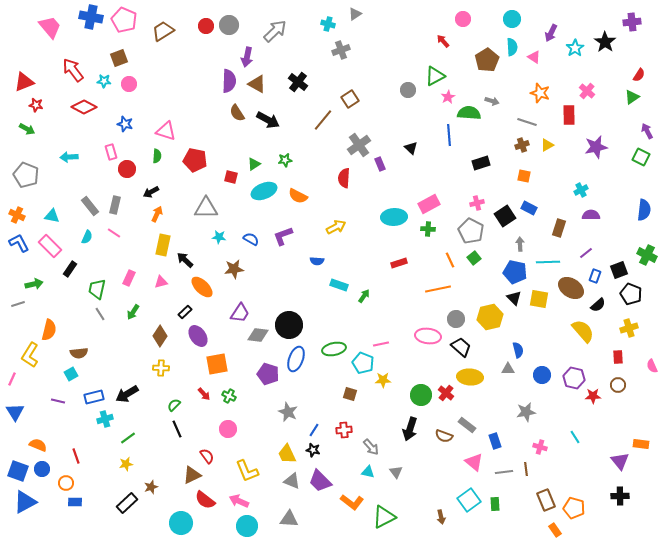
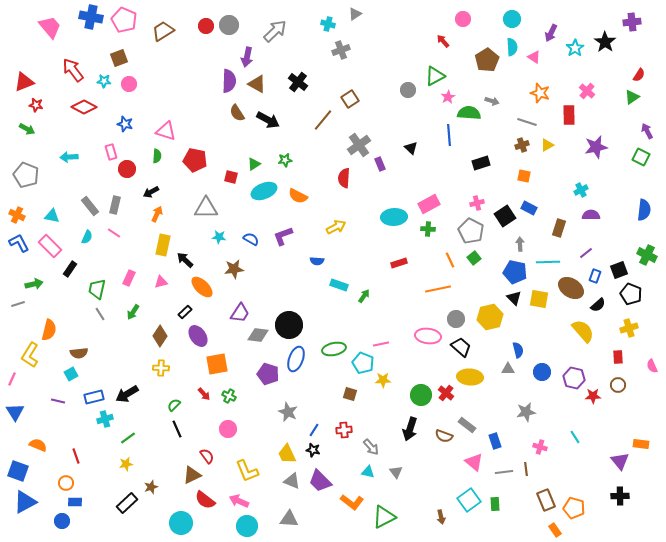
blue circle at (542, 375): moved 3 px up
blue circle at (42, 469): moved 20 px right, 52 px down
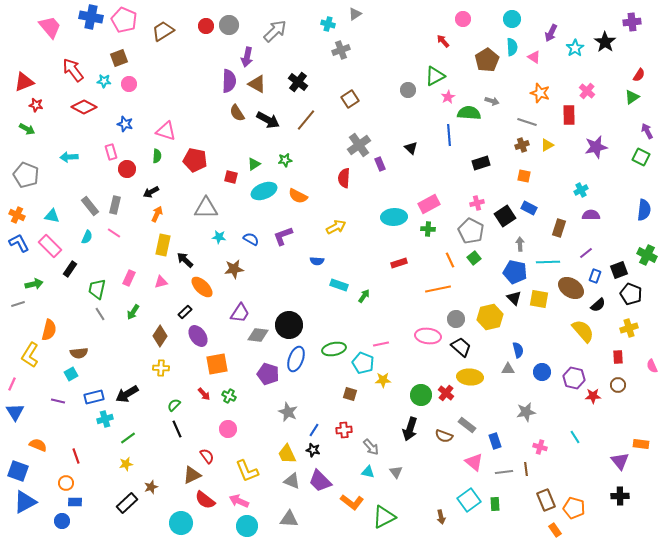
brown line at (323, 120): moved 17 px left
pink line at (12, 379): moved 5 px down
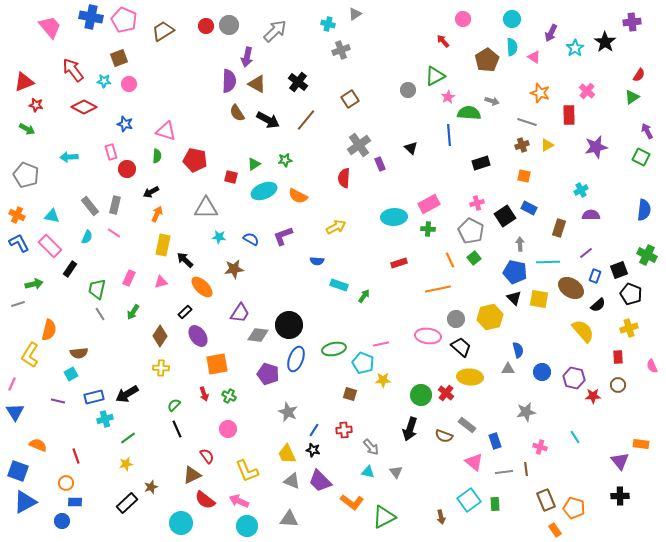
red arrow at (204, 394): rotated 24 degrees clockwise
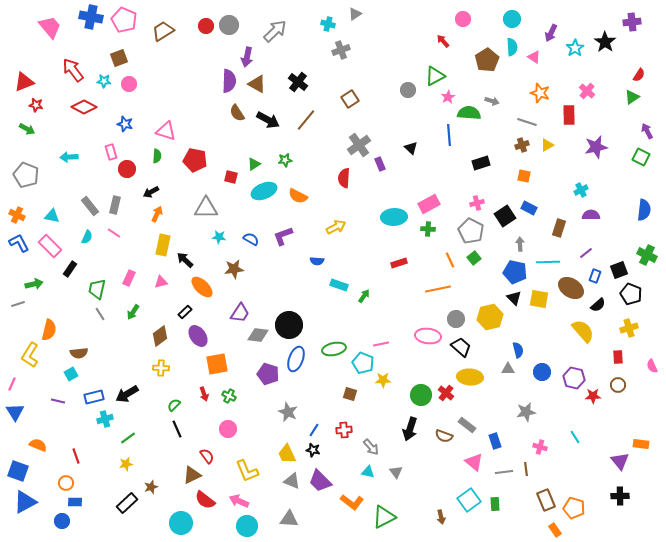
brown diamond at (160, 336): rotated 20 degrees clockwise
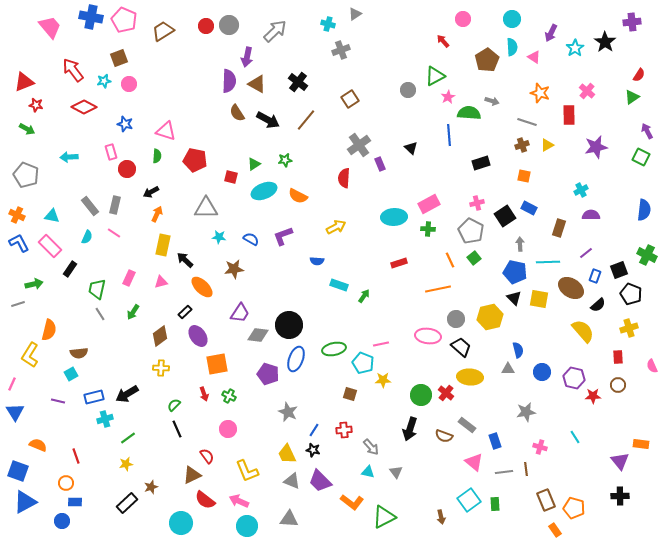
cyan star at (104, 81): rotated 16 degrees counterclockwise
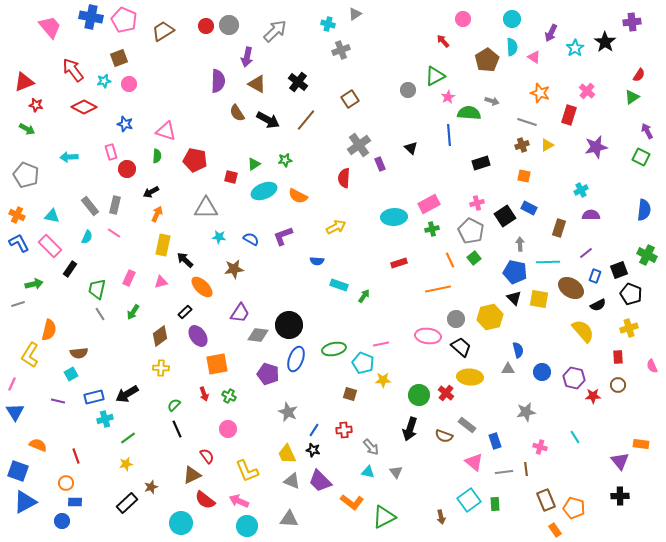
purple semicircle at (229, 81): moved 11 px left
red rectangle at (569, 115): rotated 18 degrees clockwise
green cross at (428, 229): moved 4 px right; rotated 16 degrees counterclockwise
black semicircle at (598, 305): rotated 14 degrees clockwise
green circle at (421, 395): moved 2 px left
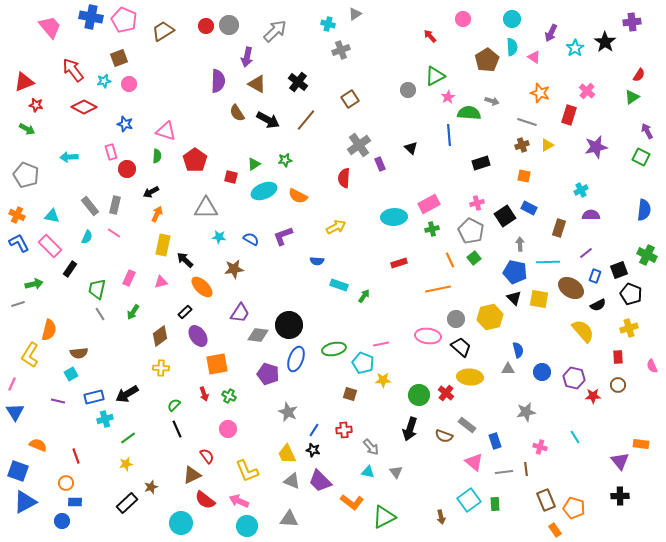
red arrow at (443, 41): moved 13 px left, 5 px up
red pentagon at (195, 160): rotated 25 degrees clockwise
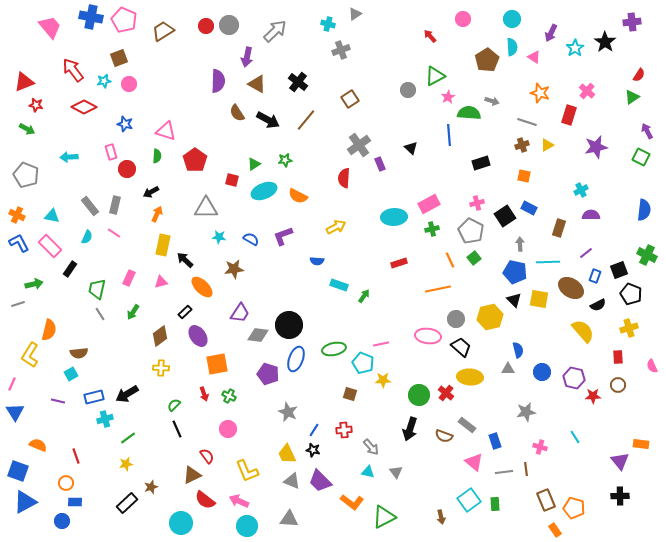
red square at (231, 177): moved 1 px right, 3 px down
black triangle at (514, 298): moved 2 px down
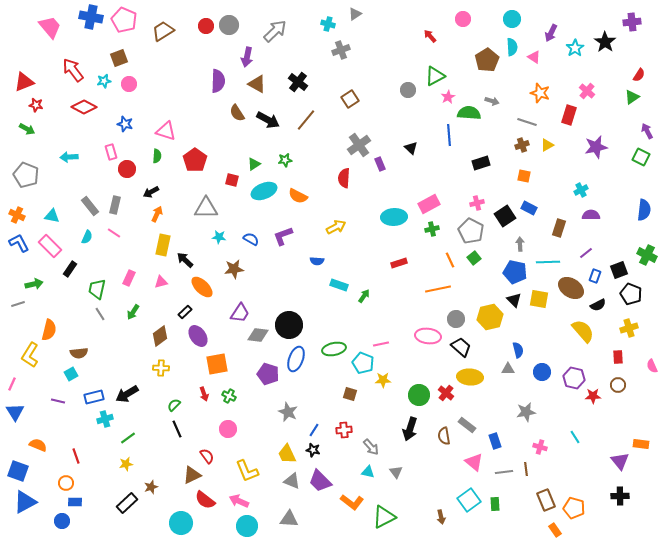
brown semicircle at (444, 436): rotated 60 degrees clockwise
